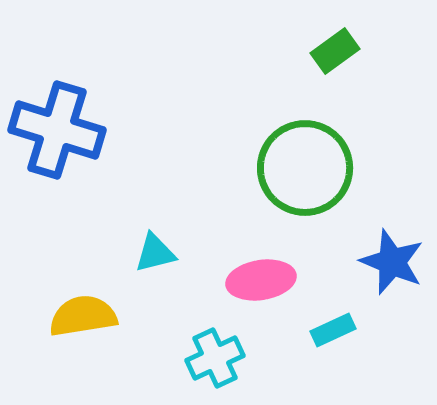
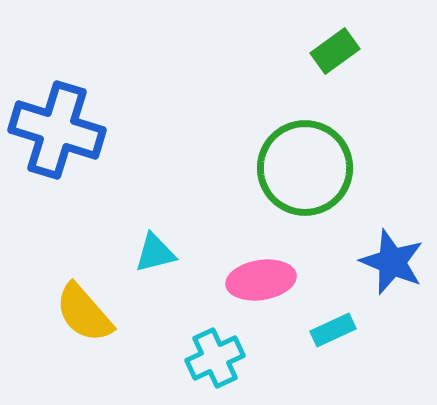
yellow semicircle: moved 1 px right, 3 px up; rotated 122 degrees counterclockwise
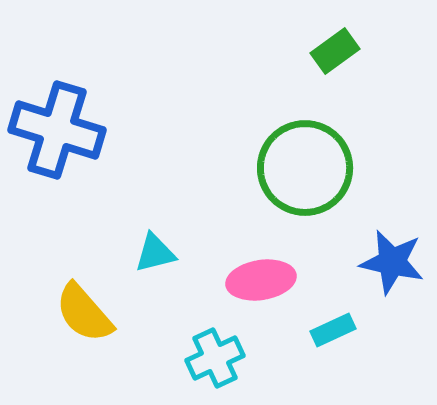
blue star: rotated 10 degrees counterclockwise
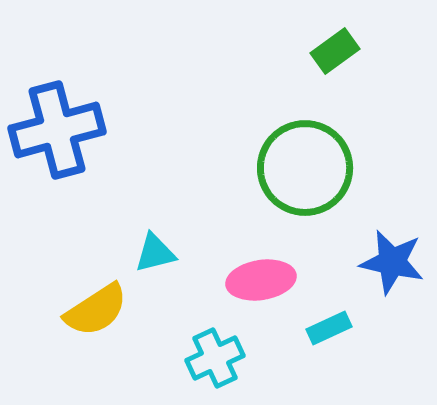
blue cross: rotated 32 degrees counterclockwise
yellow semicircle: moved 12 px right, 3 px up; rotated 82 degrees counterclockwise
cyan rectangle: moved 4 px left, 2 px up
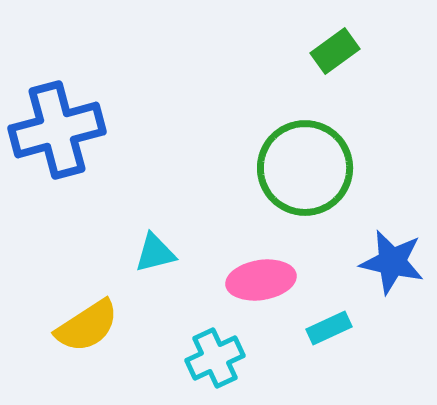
yellow semicircle: moved 9 px left, 16 px down
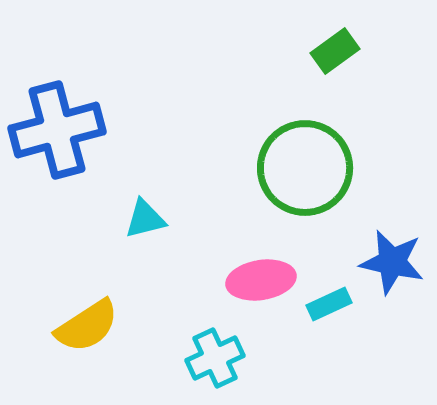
cyan triangle: moved 10 px left, 34 px up
cyan rectangle: moved 24 px up
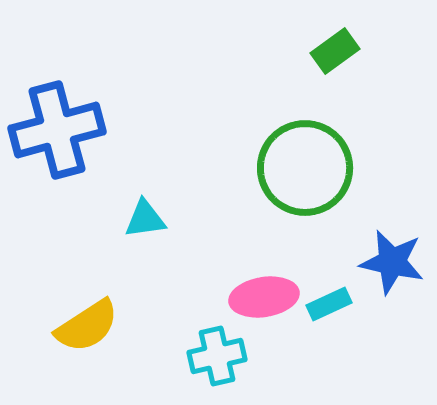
cyan triangle: rotated 6 degrees clockwise
pink ellipse: moved 3 px right, 17 px down
cyan cross: moved 2 px right, 2 px up; rotated 12 degrees clockwise
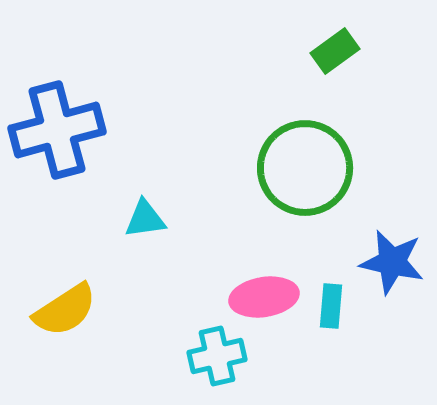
cyan rectangle: moved 2 px right, 2 px down; rotated 60 degrees counterclockwise
yellow semicircle: moved 22 px left, 16 px up
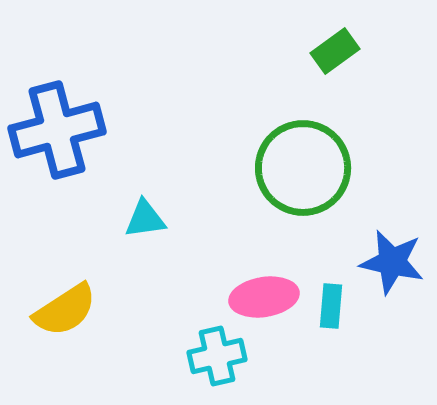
green circle: moved 2 px left
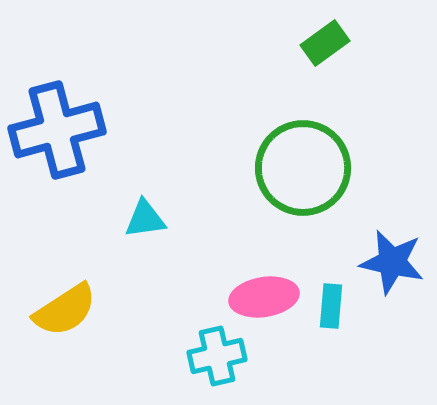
green rectangle: moved 10 px left, 8 px up
